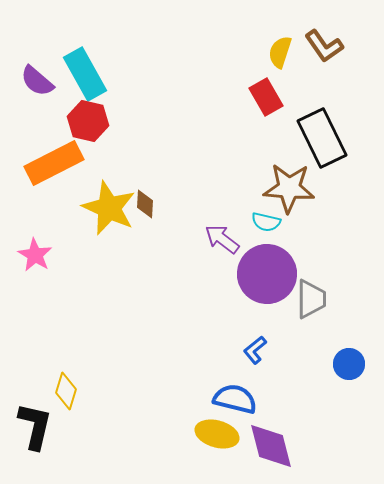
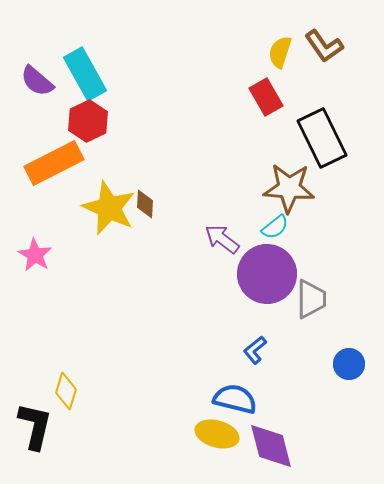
red hexagon: rotated 21 degrees clockwise
cyan semicircle: moved 9 px right, 5 px down; rotated 52 degrees counterclockwise
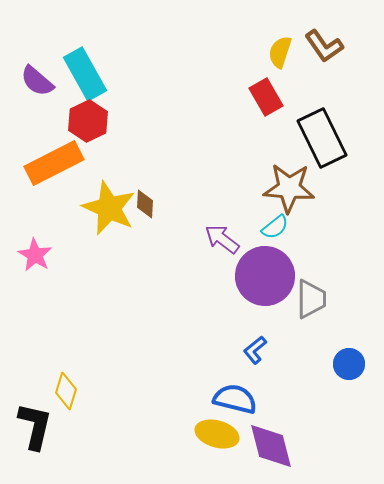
purple circle: moved 2 px left, 2 px down
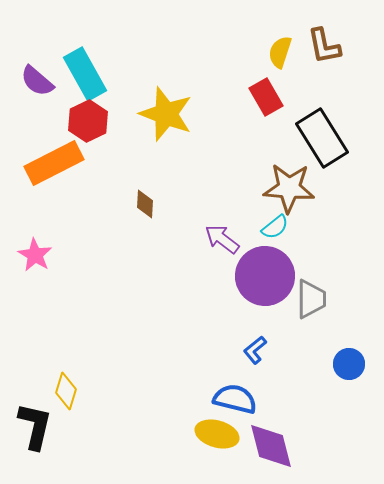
brown L-shape: rotated 24 degrees clockwise
black rectangle: rotated 6 degrees counterclockwise
yellow star: moved 57 px right, 94 px up; rotated 4 degrees counterclockwise
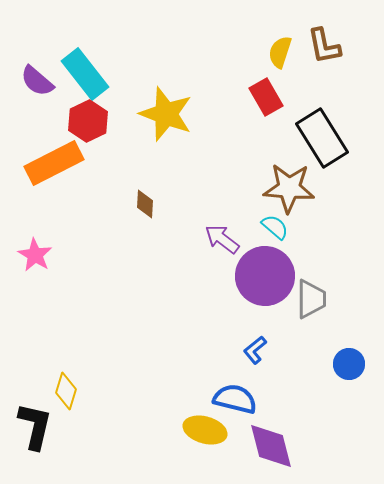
cyan rectangle: rotated 9 degrees counterclockwise
cyan semicircle: rotated 100 degrees counterclockwise
yellow ellipse: moved 12 px left, 4 px up
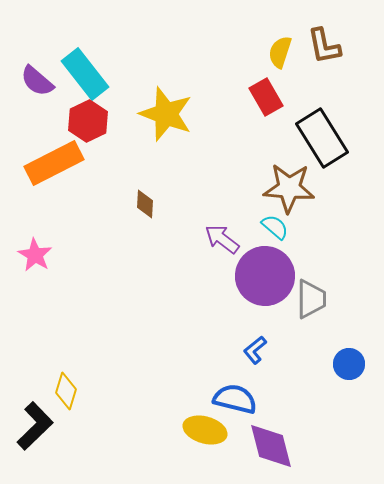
black L-shape: rotated 33 degrees clockwise
